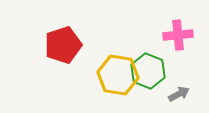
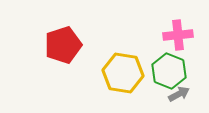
green hexagon: moved 21 px right
yellow hexagon: moved 5 px right, 2 px up
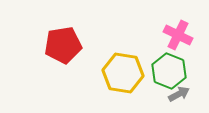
pink cross: rotated 32 degrees clockwise
red pentagon: rotated 9 degrees clockwise
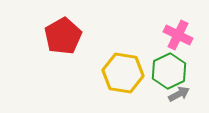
red pentagon: moved 9 px up; rotated 21 degrees counterclockwise
green hexagon: rotated 12 degrees clockwise
